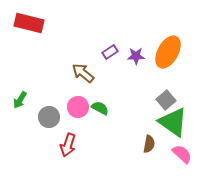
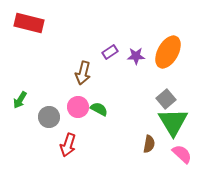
brown arrow: rotated 115 degrees counterclockwise
gray square: moved 1 px up
green semicircle: moved 1 px left, 1 px down
green triangle: rotated 24 degrees clockwise
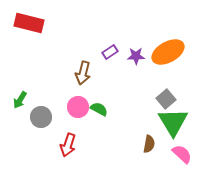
orange ellipse: rotated 32 degrees clockwise
gray circle: moved 8 px left
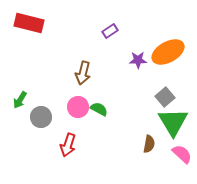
purple rectangle: moved 21 px up
purple star: moved 2 px right, 4 px down
gray square: moved 1 px left, 2 px up
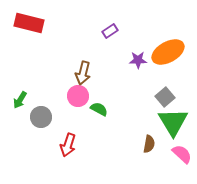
pink circle: moved 11 px up
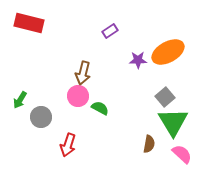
green semicircle: moved 1 px right, 1 px up
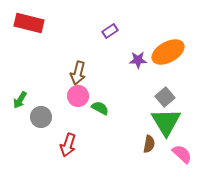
brown arrow: moved 5 px left
green triangle: moved 7 px left
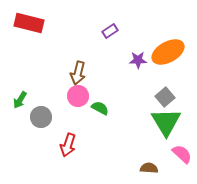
brown semicircle: moved 24 px down; rotated 96 degrees counterclockwise
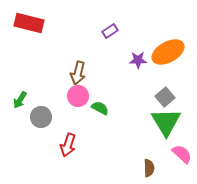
brown semicircle: rotated 84 degrees clockwise
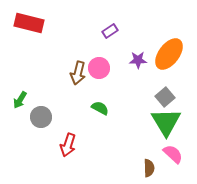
orange ellipse: moved 1 px right, 2 px down; rotated 24 degrees counterclockwise
pink circle: moved 21 px right, 28 px up
pink semicircle: moved 9 px left
